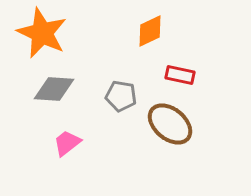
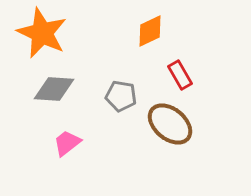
red rectangle: rotated 48 degrees clockwise
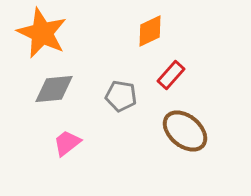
red rectangle: moved 9 px left; rotated 72 degrees clockwise
gray diamond: rotated 9 degrees counterclockwise
brown ellipse: moved 15 px right, 7 px down
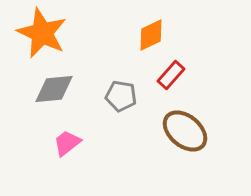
orange diamond: moved 1 px right, 4 px down
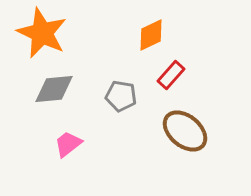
pink trapezoid: moved 1 px right, 1 px down
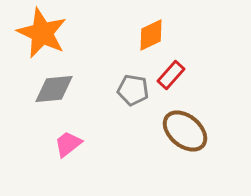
gray pentagon: moved 12 px right, 6 px up
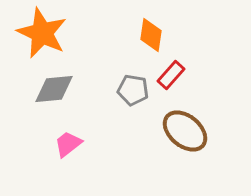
orange diamond: rotated 56 degrees counterclockwise
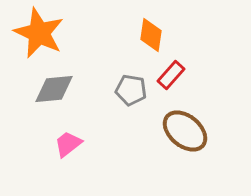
orange star: moved 3 px left
gray pentagon: moved 2 px left
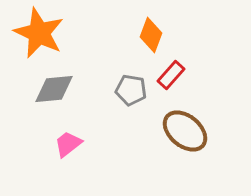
orange diamond: rotated 12 degrees clockwise
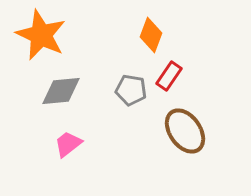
orange star: moved 2 px right, 2 px down
red rectangle: moved 2 px left, 1 px down; rotated 8 degrees counterclockwise
gray diamond: moved 7 px right, 2 px down
brown ellipse: rotated 15 degrees clockwise
